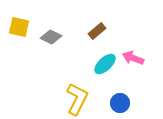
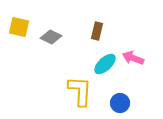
brown rectangle: rotated 36 degrees counterclockwise
yellow L-shape: moved 3 px right, 8 px up; rotated 24 degrees counterclockwise
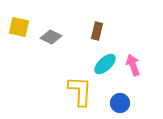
pink arrow: moved 7 px down; rotated 50 degrees clockwise
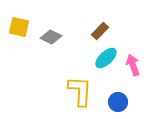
brown rectangle: moved 3 px right; rotated 30 degrees clockwise
cyan ellipse: moved 1 px right, 6 px up
blue circle: moved 2 px left, 1 px up
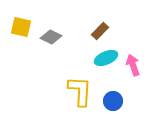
yellow square: moved 2 px right
cyan ellipse: rotated 20 degrees clockwise
blue circle: moved 5 px left, 1 px up
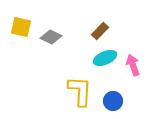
cyan ellipse: moved 1 px left
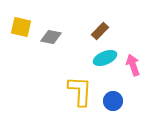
gray diamond: rotated 15 degrees counterclockwise
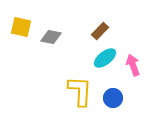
cyan ellipse: rotated 15 degrees counterclockwise
blue circle: moved 3 px up
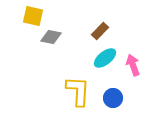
yellow square: moved 12 px right, 11 px up
yellow L-shape: moved 2 px left
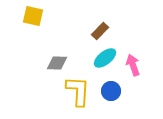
gray diamond: moved 6 px right, 26 px down; rotated 10 degrees counterclockwise
blue circle: moved 2 px left, 7 px up
